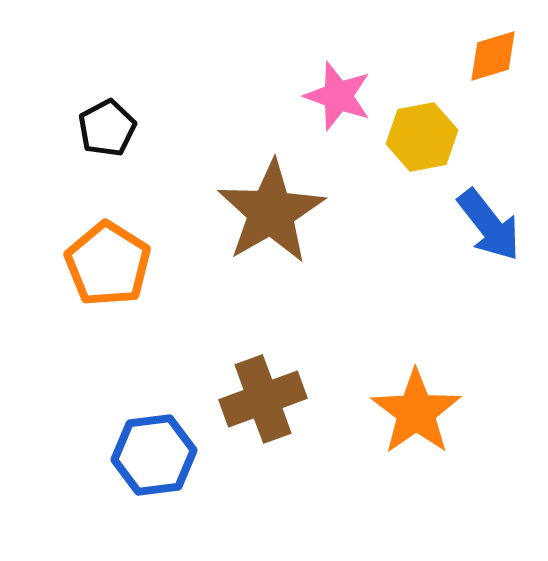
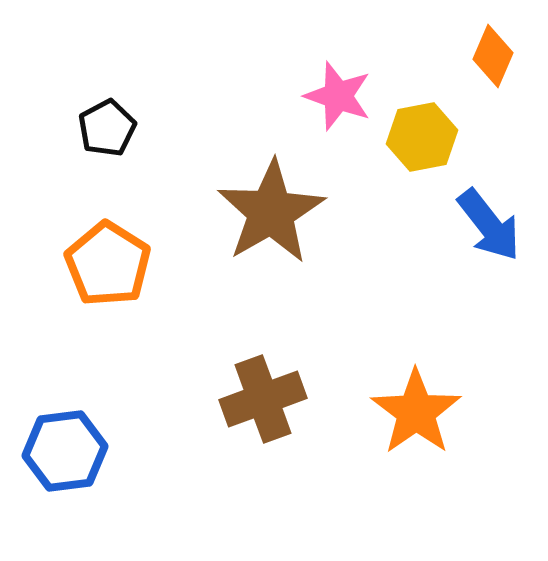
orange diamond: rotated 50 degrees counterclockwise
blue hexagon: moved 89 px left, 4 px up
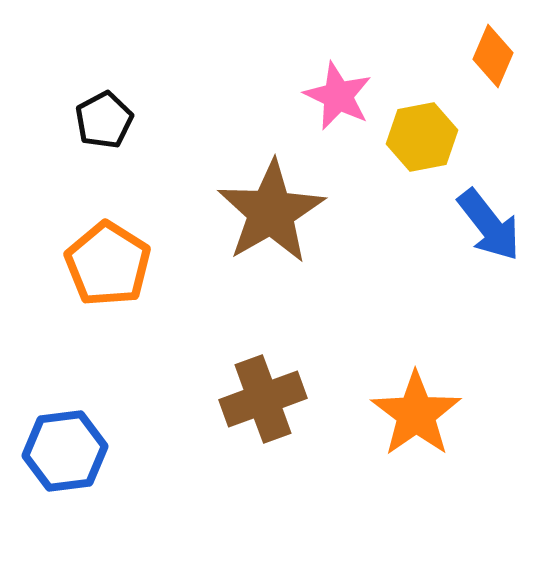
pink star: rotated 6 degrees clockwise
black pentagon: moved 3 px left, 8 px up
orange star: moved 2 px down
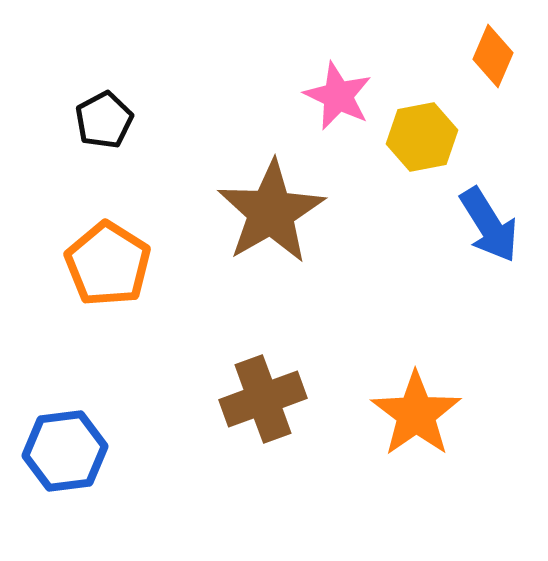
blue arrow: rotated 6 degrees clockwise
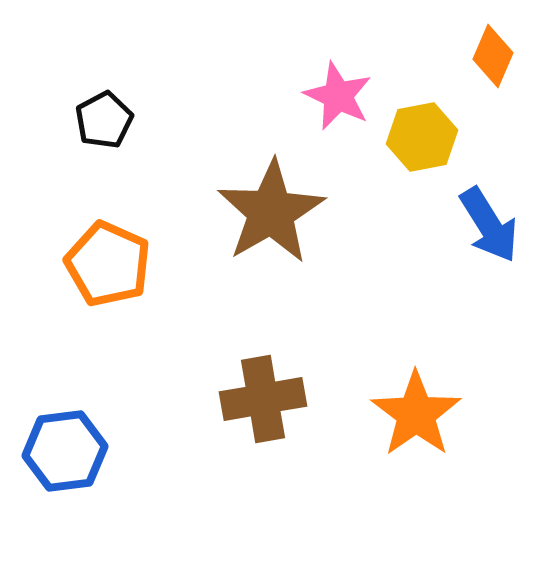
orange pentagon: rotated 8 degrees counterclockwise
brown cross: rotated 10 degrees clockwise
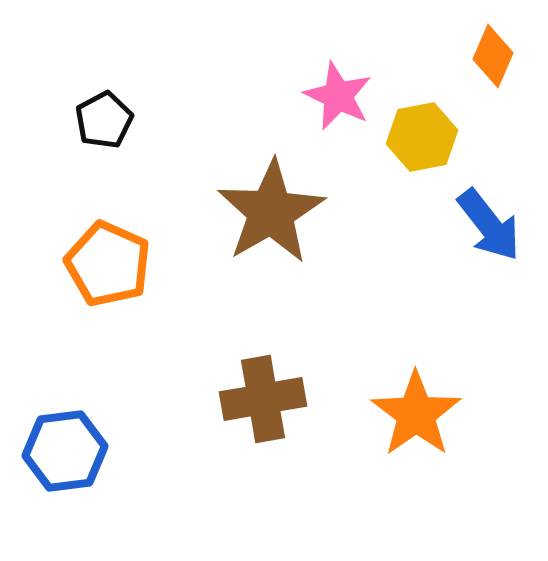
blue arrow: rotated 6 degrees counterclockwise
